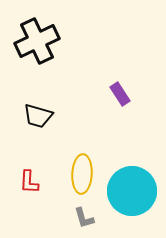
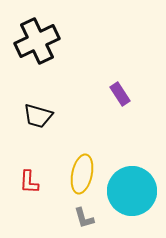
yellow ellipse: rotated 9 degrees clockwise
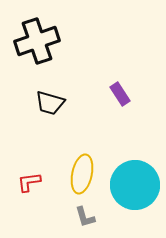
black cross: rotated 6 degrees clockwise
black trapezoid: moved 12 px right, 13 px up
red L-shape: rotated 80 degrees clockwise
cyan circle: moved 3 px right, 6 px up
gray L-shape: moved 1 px right, 1 px up
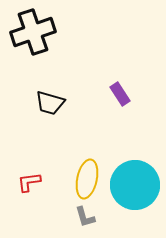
black cross: moved 4 px left, 9 px up
yellow ellipse: moved 5 px right, 5 px down
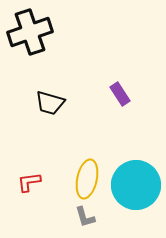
black cross: moved 3 px left
cyan circle: moved 1 px right
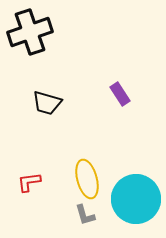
black trapezoid: moved 3 px left
yellow ellipse: rotated 27 degrees counterclockwise
cyan circle: moved 14 px down
gray L-shape: moved 2 px up
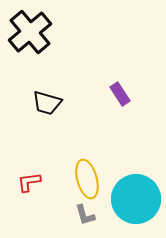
black cross: rotated 21 degrees counterclockwise
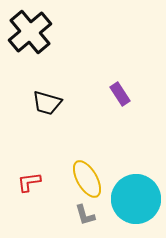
yellow ellipse: rotated 15 degrees counterclockwise
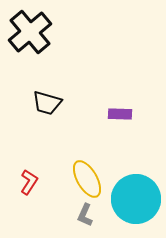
purple rectangle: moved 20 px down; rotated 55 degrees counterclockwise
red L-shape: rotated 130 degrees clockwise
gray L-shape: rotated 40 degrees clockwise
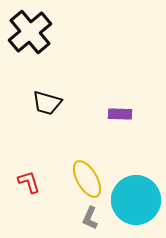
red L-shape: rotated 50 degrees counterclockwise
cyan circle: moved 1 px down
gray L-shape: moved 5 px right, 3 px down
